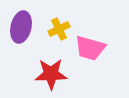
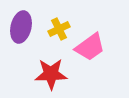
pink trapezoid: moved 1 px up; rotated 52 degrees counterclockwise
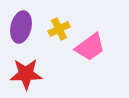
red star: moved 25 px left
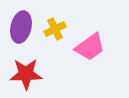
yellow cross: moved 4 px left
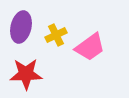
yellow cross: moved 1 px right, 6 px down
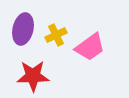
purple ellipse: moved 2 px right, 2 px down
red star: moved 7 px right, 2 px down
